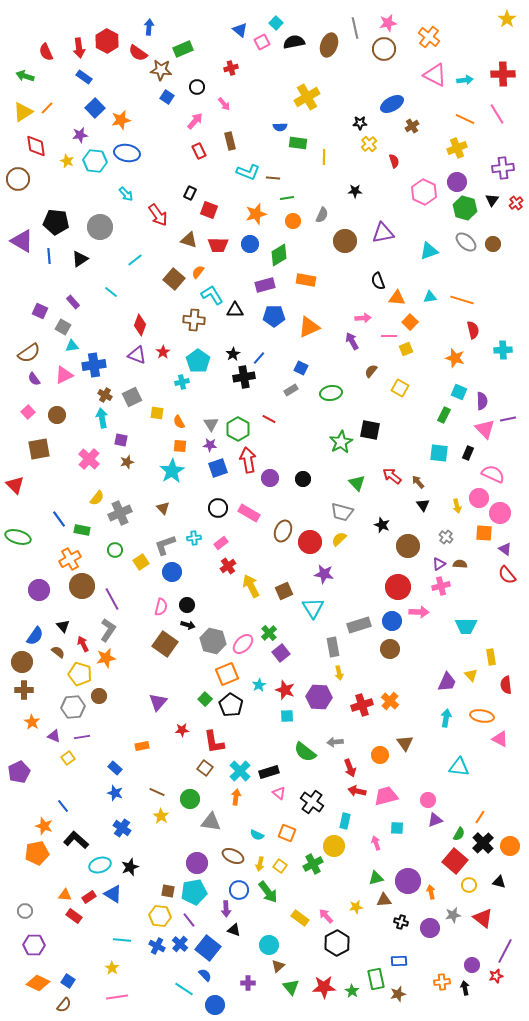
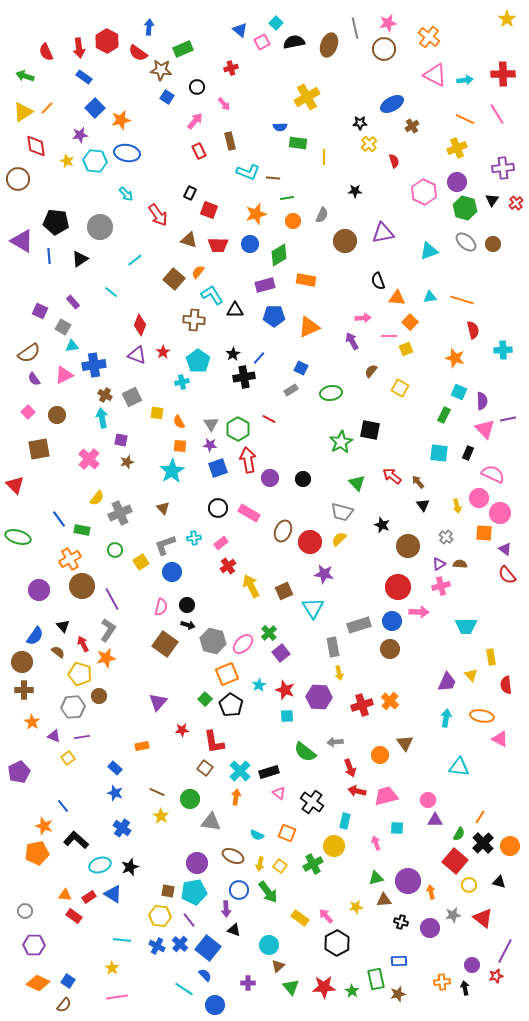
purple triangle at (435, 820): rotated 21 degrees clockwise
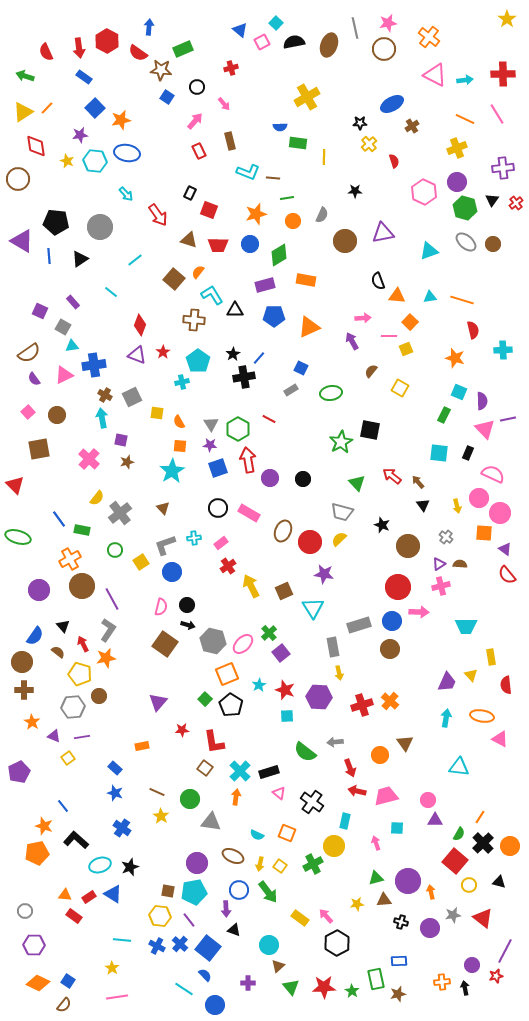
orange triangle at (397, 298): moved 2 px up
gray cross at (120, 513): rotated 15 degrees counterclockwise
yellow star at (356, 907): moved 1 px right, 3 px up
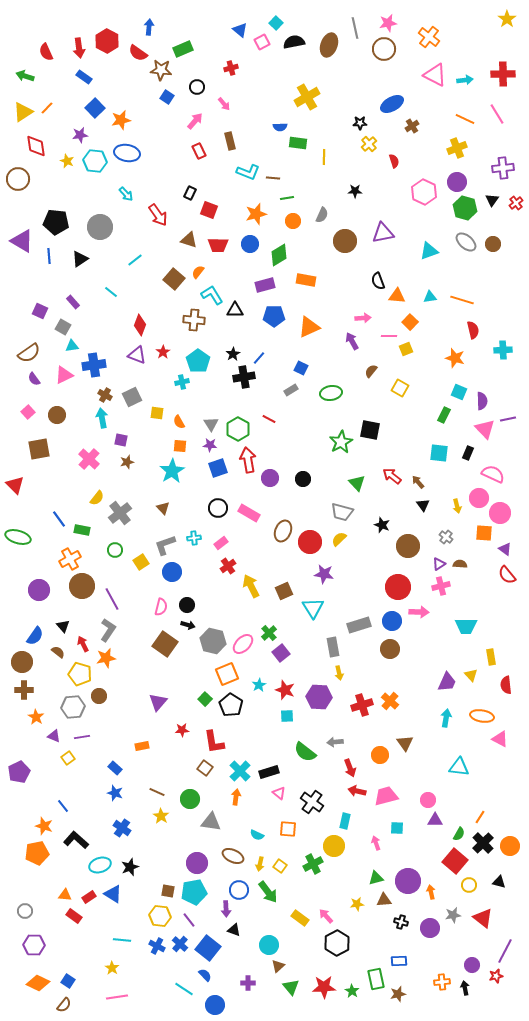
orange star at (32, 722): moved 4 px right, 5 px up
orange square at (287, 833): moved 1 px right, 4 px up; rotated 18 degrees counterclockwise
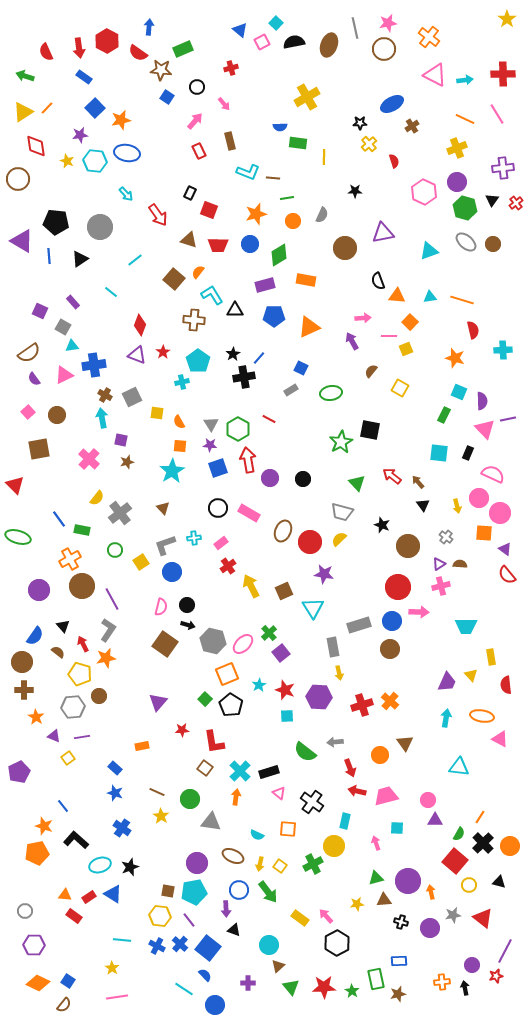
brown circle at (345, 241): moved 7 px down
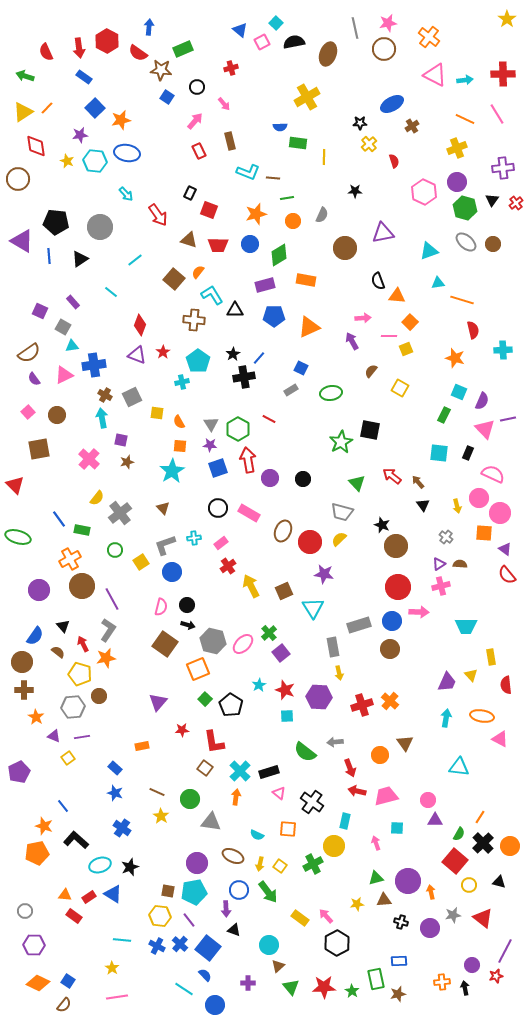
brown ellipse at (329, 45): moved 1 px left, 9 px down
cyan triangle at (430, 297): moved 8 px right, 14 px up
purple semicircle at (482, 401): rotated 24 degrees clockwise
brown circle at (408, 546): moved 12 px left
orange square at (227, 674): moved 29 px left, 5 px up
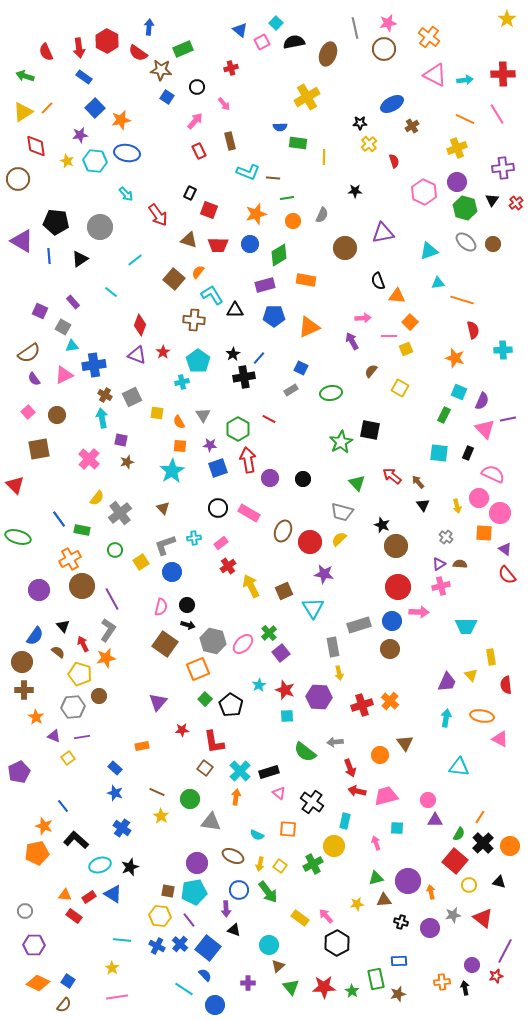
gray triangle at (211, 424): moved 8 px left, 9 px up
